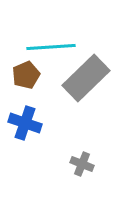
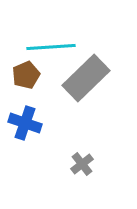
gray cross: rotated 30 degrees clockwise
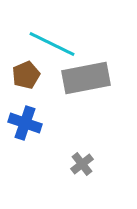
cyan line: moved 1 px right, 3 px up; rotated 30 degrees clockwise
gray rectangle: rotated 33 degrees clockwise
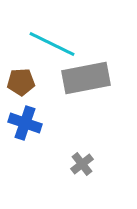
brown pentagon: moved 5 px left, 7 px down; rotated 20 degrees clockwise
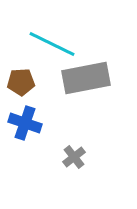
gray cross: moved 8 px left, 7 px up
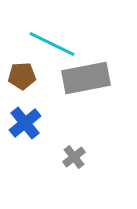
brown pentagon: moved 1 px right, 6 px up
blue cross: rotated 32 degrees clockwise
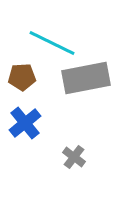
cyan line: moved 1 px up
brown pentagon: moved 1 px down
gray cross: rotated 15 degrees counterclockwise
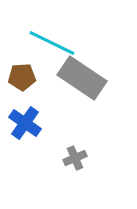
gray rectangle: moved 4 px left; rotated 45 degrees clockwise
blue cross: rotated 16 degrees counterclockwise
gray cross: moved 1 px right, 1 px down; rotated 30 degrees clockwise
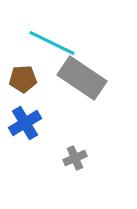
brown pentagon: moved 1 px right, 2 px down
blue cross: rotated 24 degrees clockwise
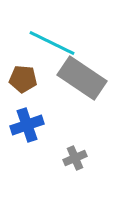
brown pentagon: rotated 8 degrees clockwise
blue cross: moved 2 px right, 2 px down; rotated 12 degrees clockwise
